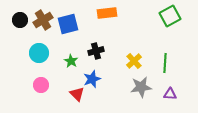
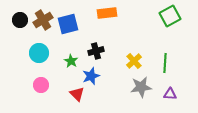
blue star: moved 1 px left, 3 px up
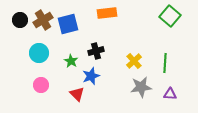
green square: rotated 20 degrees counterclockwise
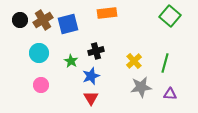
green line: rotated 12 degrees clockwise
red triangle: moved 14 px right, 4 px down; rotated 14 degrees clockwise
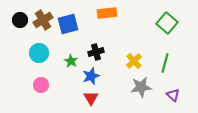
green square: moved 3 px left, 7 px down
black cross: moved 1 px down
purple triangle: moved 3 px right, 1 px down; rotated 40 degrees clockwise
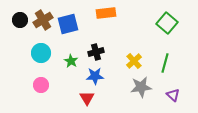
orange rectangle: moved 1 px left
cyan circle: moved 2 px right
blue star: moved 4 px right; rotated 18 degrees clockwise
red triangle: moved 4 px left
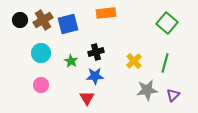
gray star: moved 6 px right, 3 px down
purple triangle: rotated 32 degrees clockwise
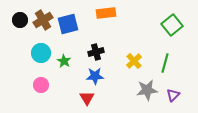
green square: moved 5 px right, 2 px down; rotated 10 degrees clockwise
green star: moved 7 px left
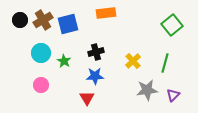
yellow cross: moved 1 px left
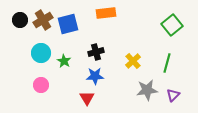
green line: moved 2 px right
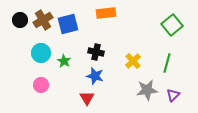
black cross: rotated 28 degrees clockwise
blue star: rotated 18 degrees clockwise
